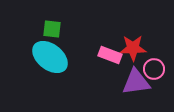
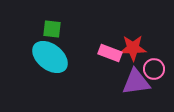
pink rectangle: moved 2 px up
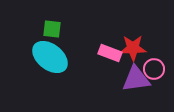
purple triangle: moved 3 px up
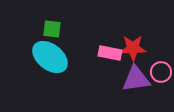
pink rectangle: rotated 10 degrees counterclockwise
pink circle: moved 7 px right, 3 px down
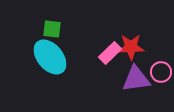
red star: moved 2 px left, 1 px up
pink rectangle: rotated 55 degrees counterclockwise
cyan ellipse: rotated 12 degrees clockwise
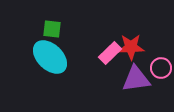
cyan ellipse: rotated 6 degrees counterclockwise
pink circle: moved 4 px up
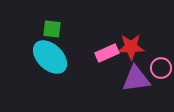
pink rectangle: moved 3 px left; rotated 20 degrees clockwise
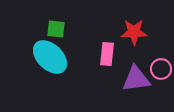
green square: moved 4 px right
red star: moved 3 px right, 15 px up
pink rectangle: moved 1 px down; rotated 60 degrees counterclockwise
pink circle: moved 1 px down
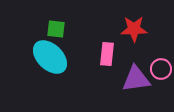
red star: moved 3 px up
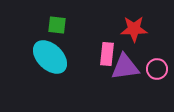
green square: moved 1 px right, 4 px up
pink circle: moved 4 px left
purple triangle: moved 11 px left, 12 px up
